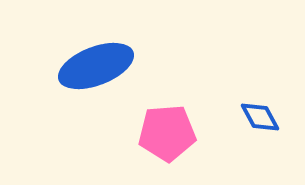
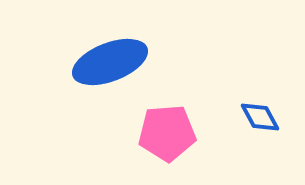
blue ellipse: moved 14 px right, 4 px up
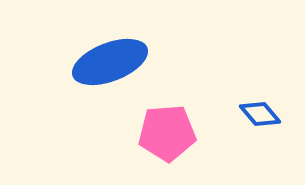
blue diamond: moved 3 px up; rotated 12 degrees counterclockwise
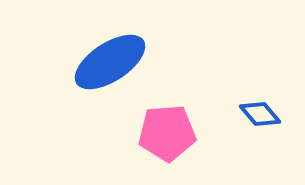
blue ellipse: rotated 12 degrees counterclockwise
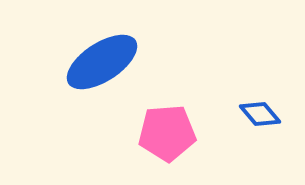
blue ellipse: moved 8 px left
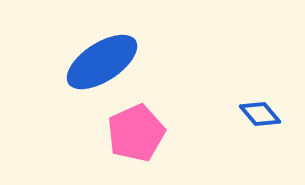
pink pentagon: moved 31 px left; rotated 20 degrees counterclockwise
